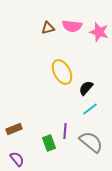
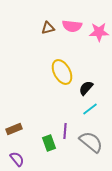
pink star: rotated 18 degrees counterclockwise
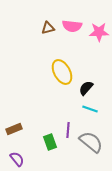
cyan line: rotated 56 degrees clockwise
purple line: moved 3 px right, 1 px up
green rectangle: moved 1 px right, 1 px up
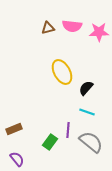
cyan line: moved 3 px left, 3 px down
green rectangle: rotated 56 degrees clockwise
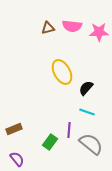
purple line: moved 1 px right
gray semicircle: moved 2 px down
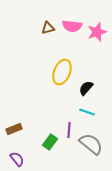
pink star: moved 2 px left; rotated 18 degrees counterclockwise
yellow ellipse: rotated 50 degrees clockwise
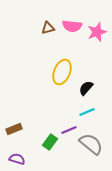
cyan line: rotated 42 degrees counterclockwise
purple line: rotated 63 degrees clockwise
purple semicircle: rotated 35 degrees counterclockwise
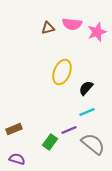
pink semicircle: moved 2 px up
gray semicircle: moved 2 px right
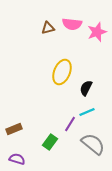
black semicircle: rotated 14 degrees counterclockwise
purple line: moved 1 px right, 6 px up; rotated 35 degrees counterclockwise
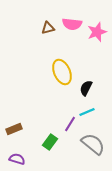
yellow ellipse: rotated 45 degrees counterclockwise
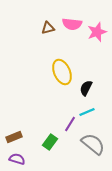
brown rectangle: moved 8 px down
